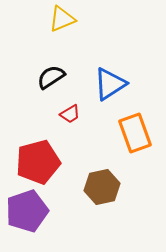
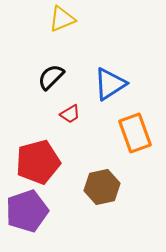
black semicircle: rotated 12 degrees counterclockwise
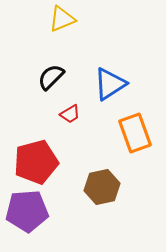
red pentagon: moved 2 px left
purple pentagon: rotated 15 degrees clockwise
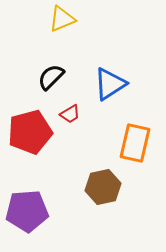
orange rectangle: moved 10 px down; rotated 33 degrees clockwise
red pentagon: moved 6 px left, 30 px up
brown hexagon: moved 1 px right
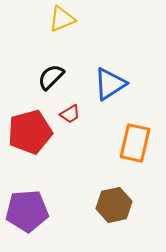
brown hexagon: moved 11 px right, 18 px down
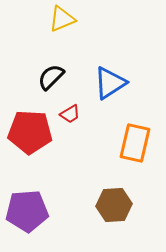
blue triangle: moved 1 px up
red pentagon: rotated 18 degrees clockwise
brown hexagon: rotated 8 degrees clockwise
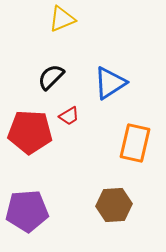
red trapezoid: moved 1 px left, 2 px down
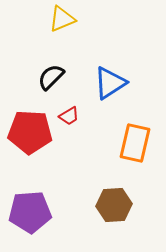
purple pentagon: moved 3 px right, 1 px down
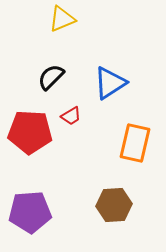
red trapezoid: moved 2 px right
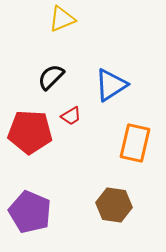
blue triangle: moved 1 px right, 2 px down
brown hexagon: rotated 12 degrees clockwise
purple pentagon: rotated 27 degrees clockwise
